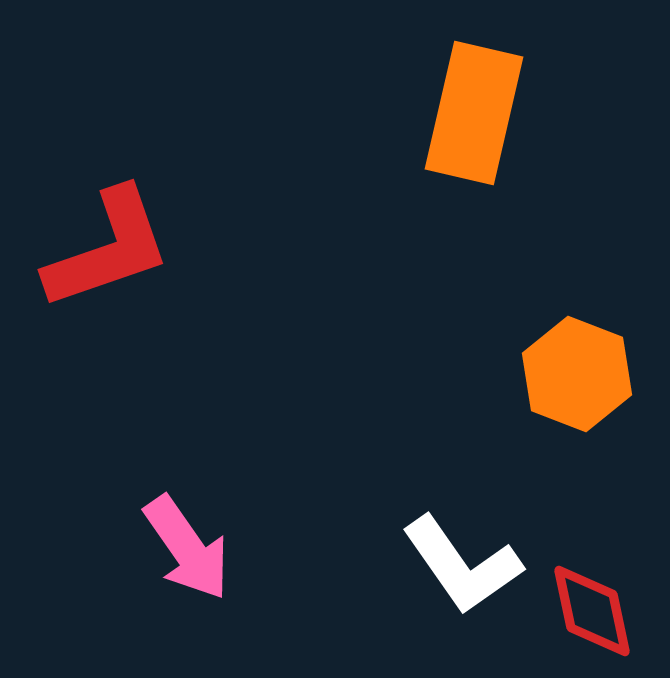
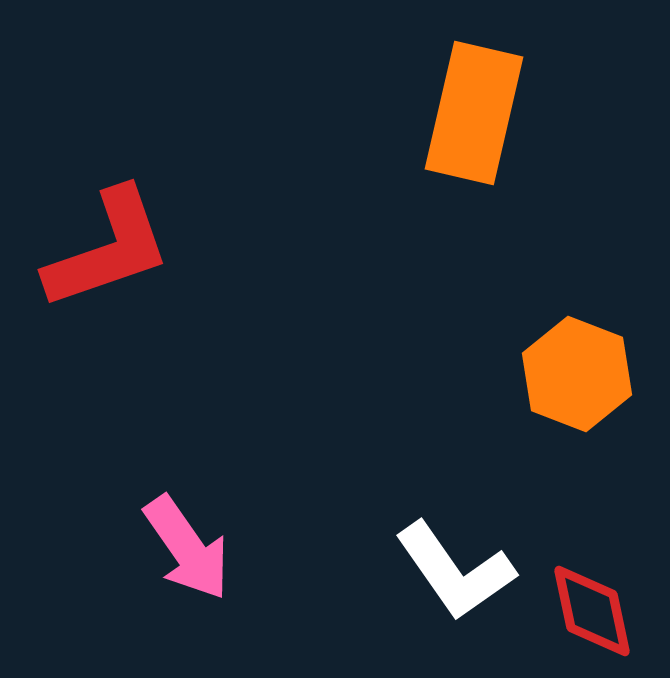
white L-shape: moved 7 px left, 6 px down
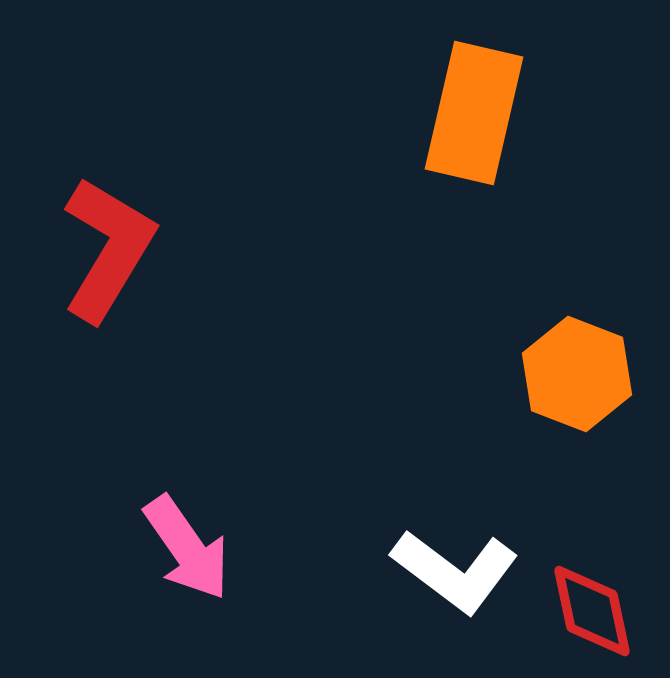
red L-shape: rotated 40 degrees counterclockwise
white L-shape: rotated 18 degrees counterclockwise
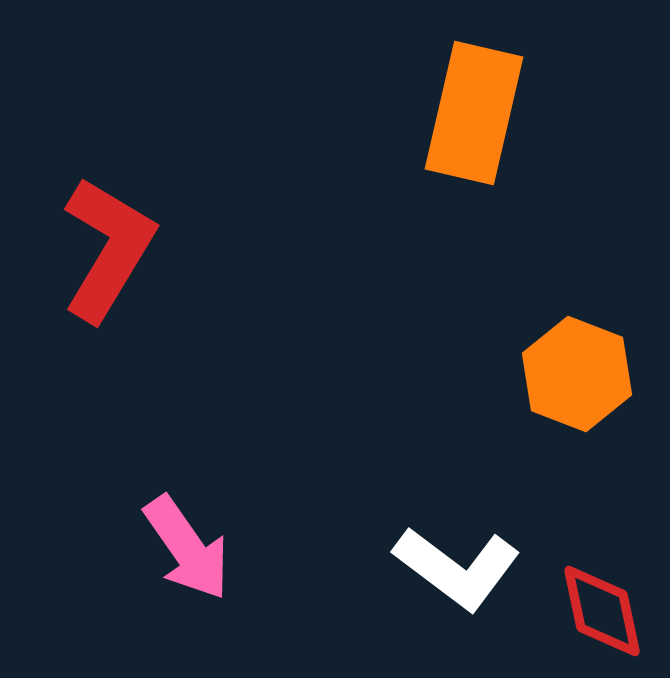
white L-shape: moved 2 px right, 3 px up
red diamond: moved 10 px right
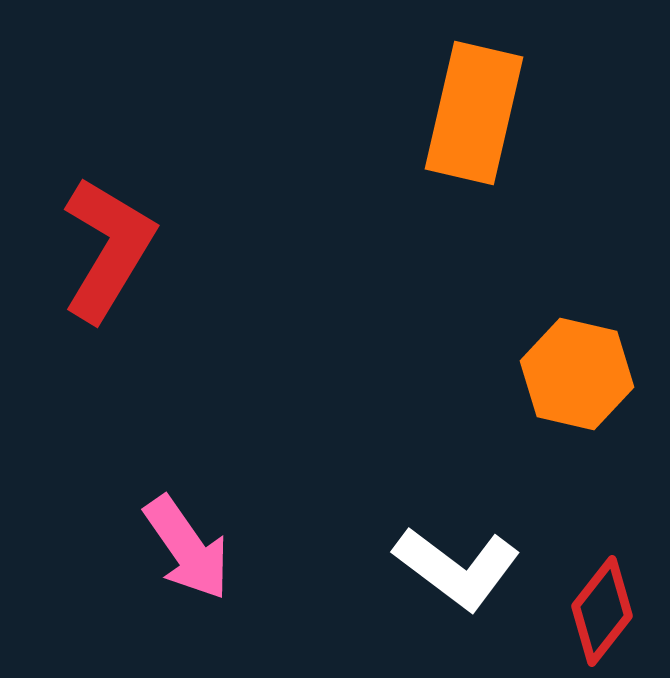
orange hexagon: rotated 8 degrees counterclockwise
red diamond: rotated 50 degrees clockwise
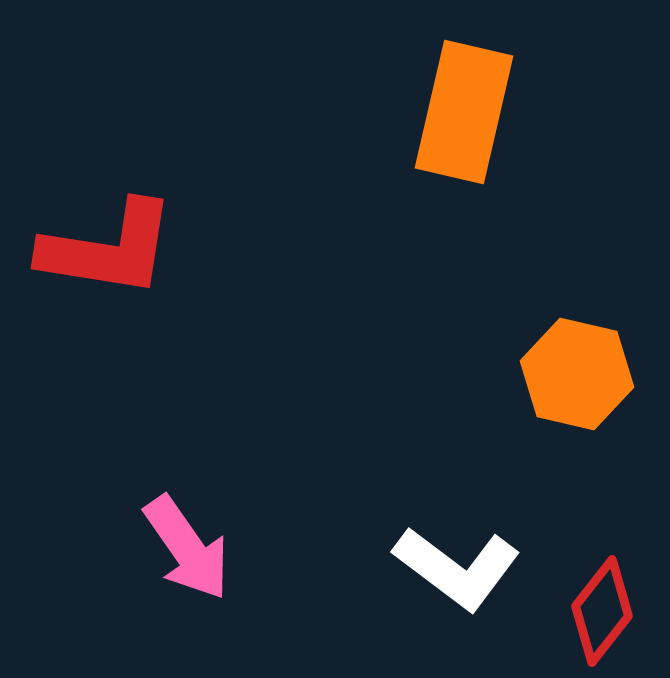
orange rectangle: moved 10 px left, 1 px up
red L-shape: rotated 68 degrees clockwise
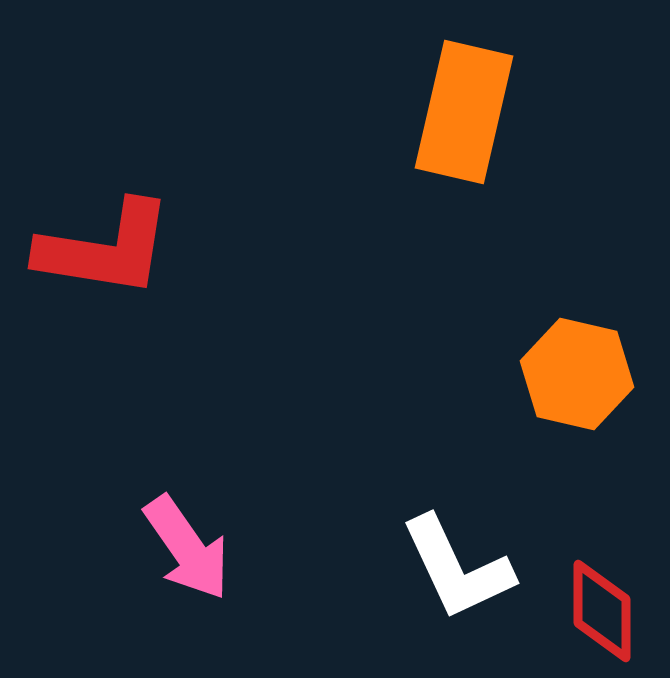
red L-shape: moved 3 px left
white L-shape: rotated 28 degrees clockwise
red diamond: rotated 38 degrees counterclockwise
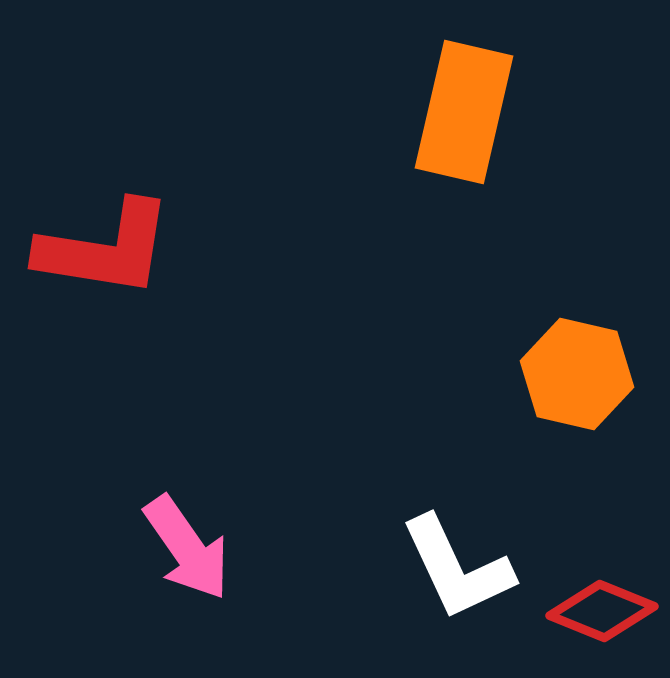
red diamond: rotated 68 degrees counterclockwise
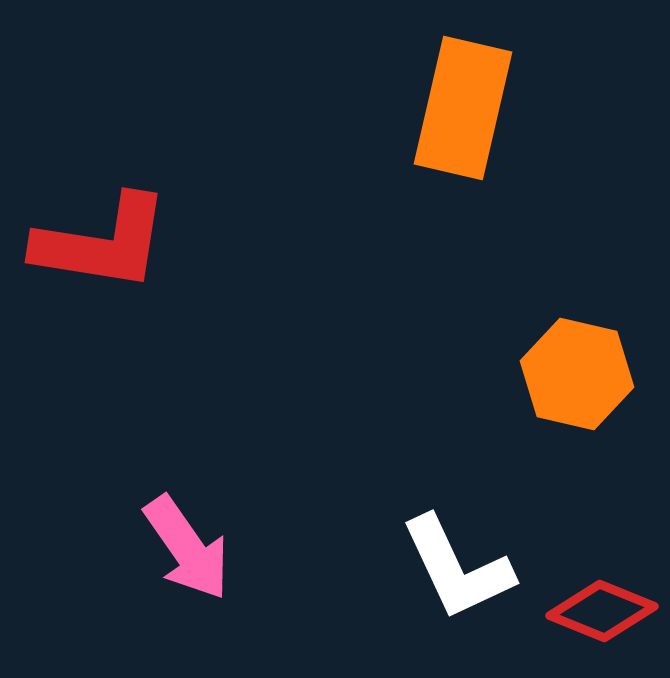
orange rectangle: moved 1 px left, 4 px up
red L-shape: moved 3 px left, 6 px up
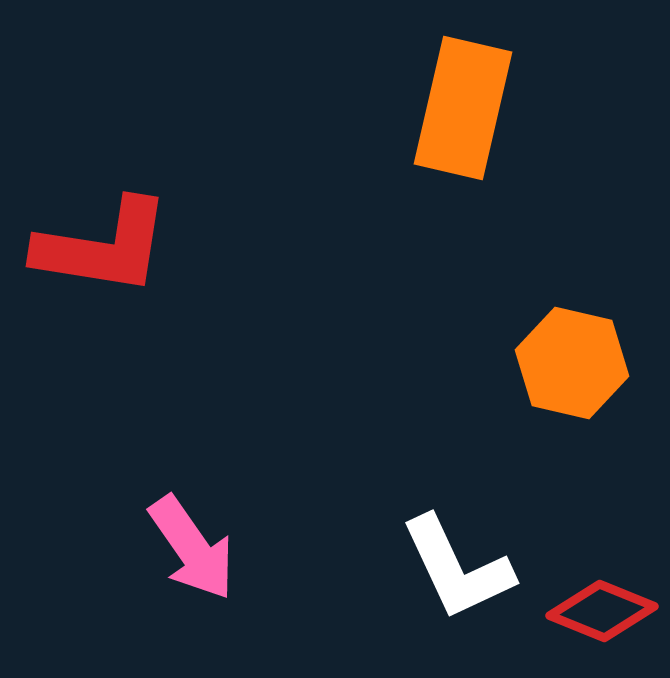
red L-shape: moved 1 px right, 4 px down
orange hexagon: moved 5 px left, 11 px up
pink arrow: moved 5 px right
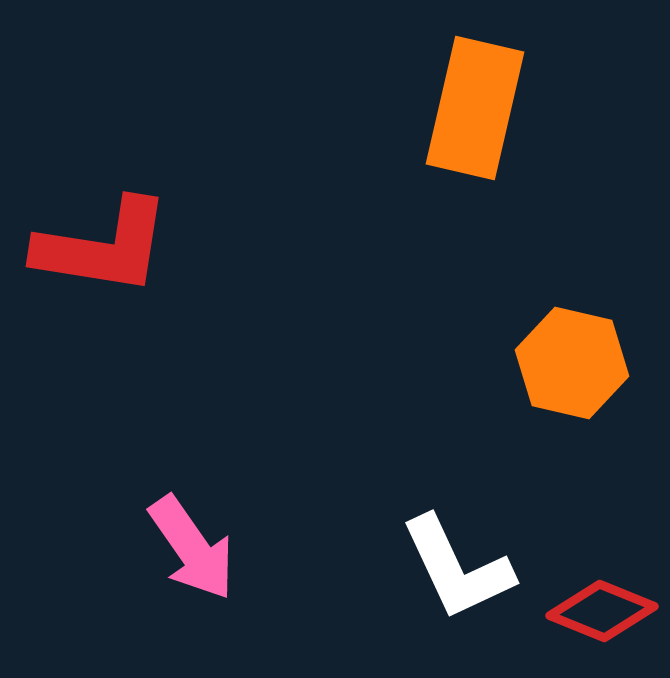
orange rectangle: moved 12 px right
